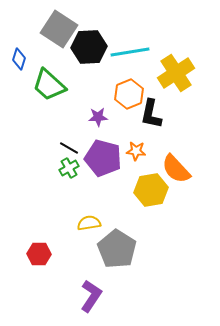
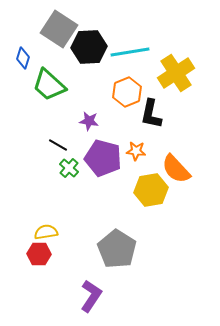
blue diamond: moved 4 px right, 1 px up
orange hexagon: moved 2 px left, 2 px up
purple star: moved 9 px left, 4 px down; rotated 12 degrees clockwise
black line: moved 11 px left, 3 px up
green cross: rotated 18 degrees counterclockwise
yellow semicircle: moved 43 px left, 9 px down
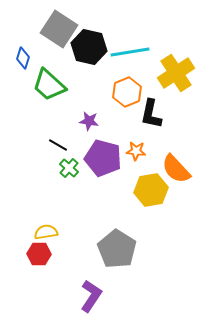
black hexagon: rotated 16 degrees clockwise
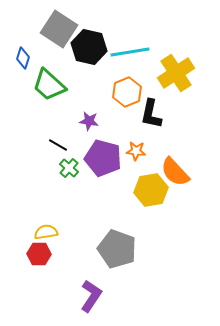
orange semicircle: moved 1 px left, 3 px down
gray pentagon: rotated 12 degrees counterclockwise
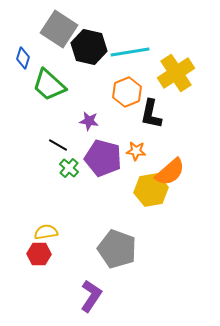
orange semicircle: moved 5 px left; rotated 88 degrees counterclockwise
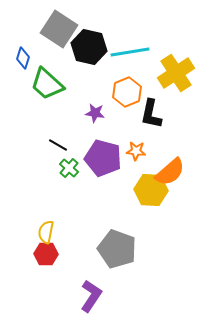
green trapezoid: moved 2 px left, 1 px up
purple star: moved 6 px right, 8 px up
yellow hexagon: rotated 12 degrees clockwise
yellow semicircle: rotated 70 degrees counterclockwise
red hexagon: moved 7 px right
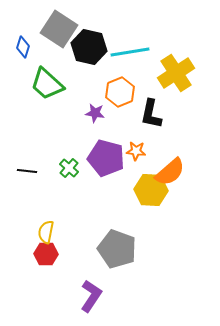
blue diamond: moved 11 px up
orange hexagon: moved 7 px left
black line: moved 31 px left, 26 px down; rotated 24 degrees counterclockwise
purple pentagon: moved 3 px right
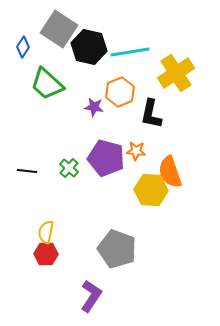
blue diamond: rotated 15 degrees clockwise
purple star: moved 1 px left, 6 px up
orange semicircle: rotated 112 degrees clockwise
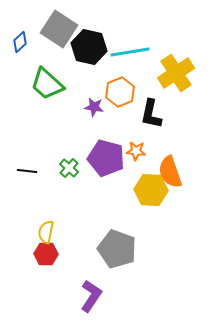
blue diamond: moved 3 px left, 5 px up; rotated 15 degrees clockwise
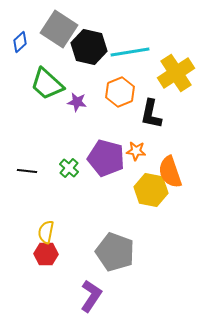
purple star: moved 17 px left, 5 px up
yellow hexagon: rotated 8 degrees clockwise
gray pentagon: moved 2 px left, 3 px down
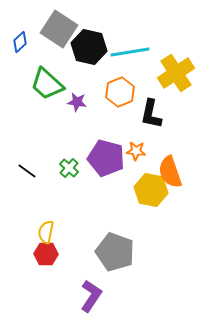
black line: rotated 30 degrees clockwise
